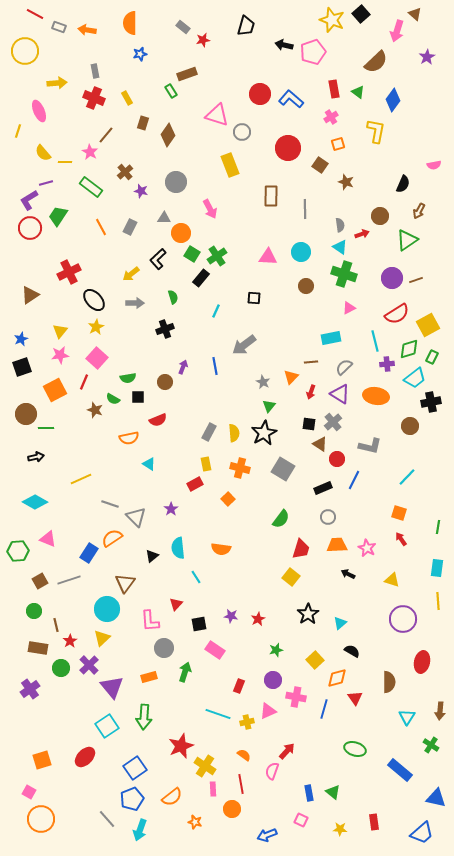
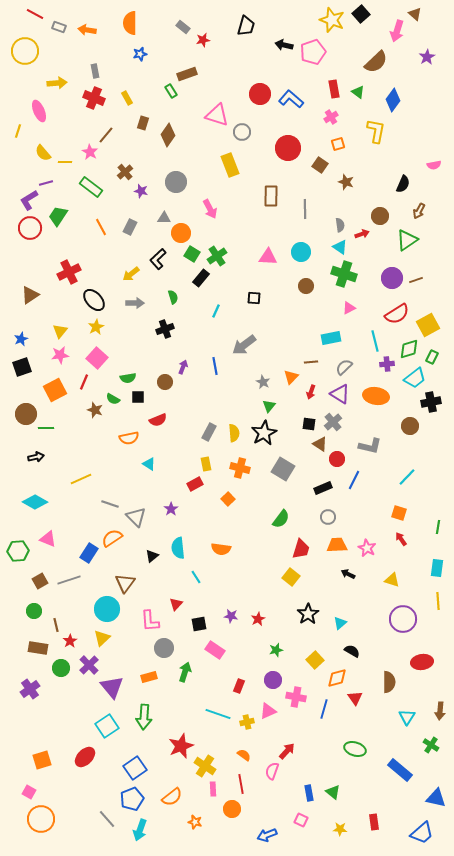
red ellipse at (422, 662): rotated 70 degrees clockwise
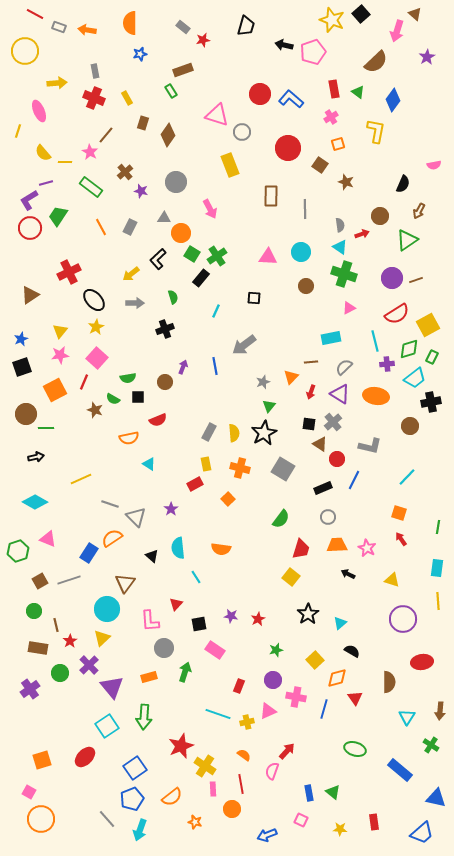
brown rectangle at (187, 74): moved 4 px left, 4 px up
gray star at (263, 382): rotated 24 degrees clockwise
green hexagon at (18, 551): rotated 15 degrees counterclockwise
black triangle at (152, 556): rotated 40 degrees counterclockwise
green circle at (61, 668): moved 1 px left, 5 px down
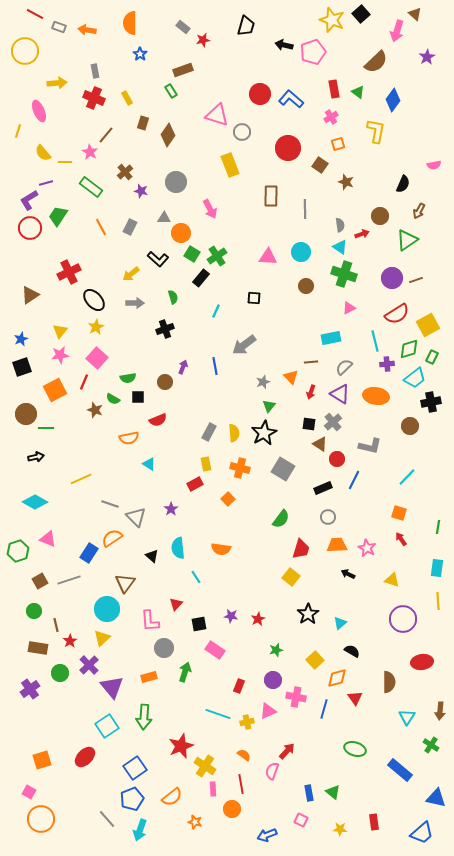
blue star at (140, 54): rotated 24 degrees counterclockwise
black L-shape at (158, 259): rotated 95 degrees counterclockwise
orange triangle at (291, 377): rotated 28 degrees counterclockwise
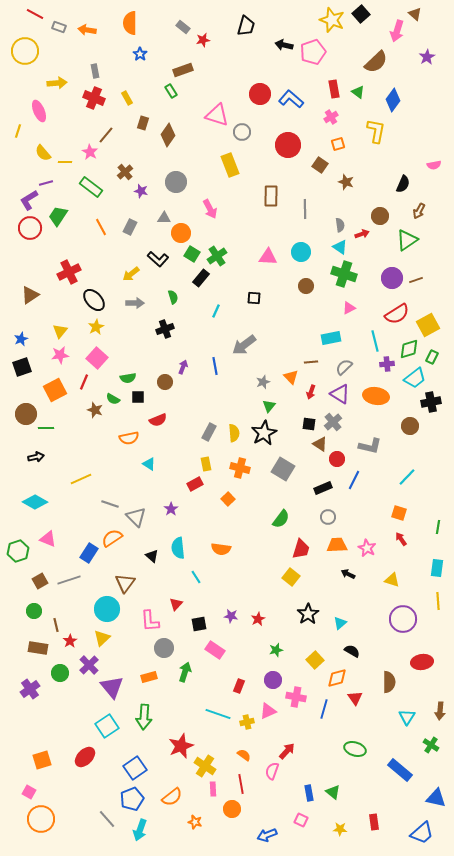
red circle at (288, 148): moved 3 px up
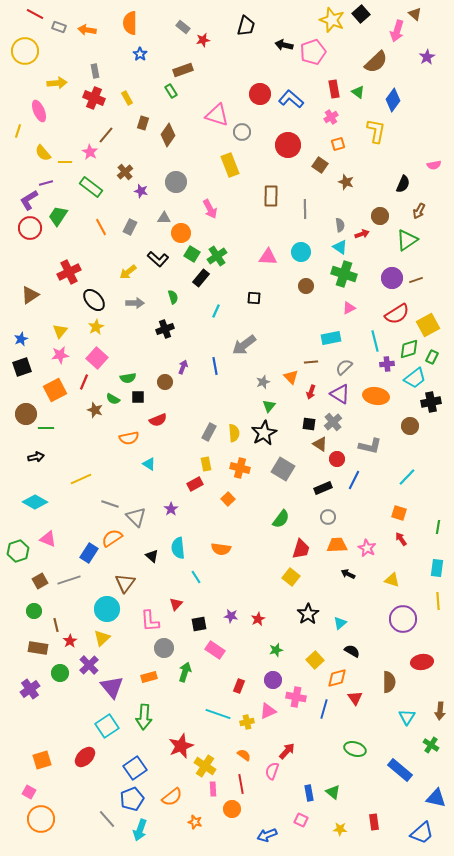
yellow arrow at (131, 274): moved 3 px left, 2 px up
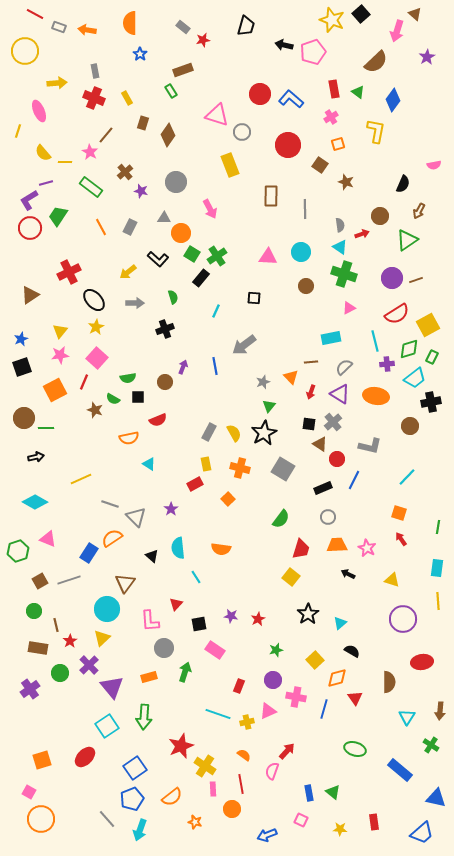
brown circle at (26, 414): moved 2 px left, 4 px down
yellow semicircle at (234, 433): rotated 24 degrees counterclockwise
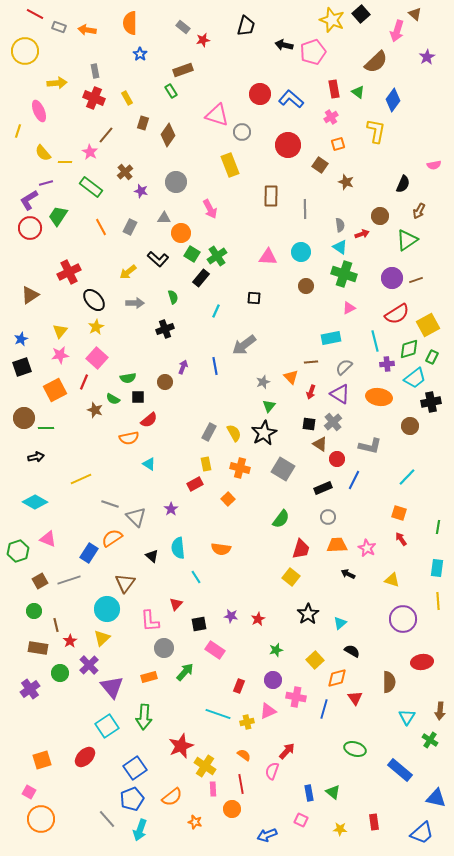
orange ellipse at (376, 396): moved 3 px right, 1 px down
red semicircle at (158, 420): moved 9 px left; rotated 18 degrees counterclockwise
green arrow at (185, 672): rotated 24 degrees clockwise
green cross at (431, 745): moved 1 px left, 5 px up
